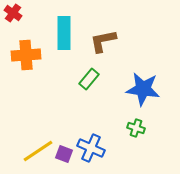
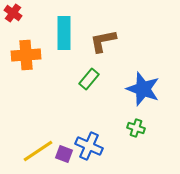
blue star: rotated 12 degrees clockwise
blue cross: moved 2 px left, 2 px up
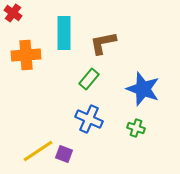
brown L-shape: moved 2 px down
blue cross: moved 27 px up
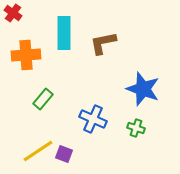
green rectangle: moved 46 px left, 20 px down
blue cross: moved 4 px right
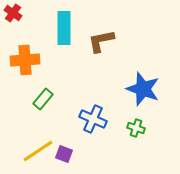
cyan rectangle: moved 5 px up
brown L-shape: moved 2 px left, 2 px up
orange cross: moved 1 px left, 5 px down
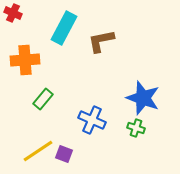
red cross: rotated 12 degrees counterclockwise
cyan rectangle: rotated 28 degrees clockwise
blue star: moved 9 px down
blue cross: moved 1 px left, 1 px down
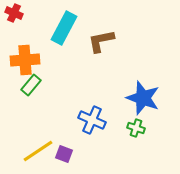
red cross: moved 1 px right
green rectangle: moved 12 px left, 14 px up
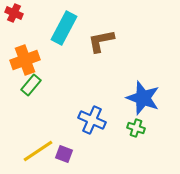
orange cross: rotated 16 degrees counterclockwise
